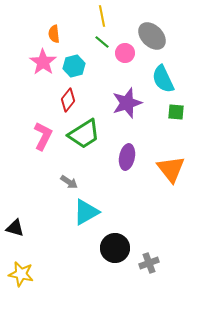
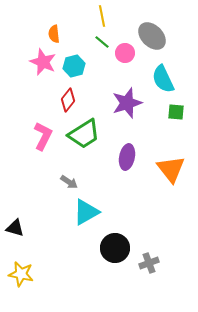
pink star: rotated 12 degrees counterclockwise
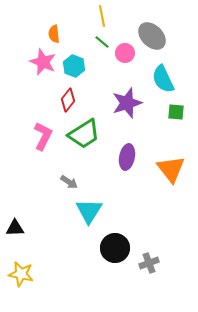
cyan hexagon: rotated 25 degrees counterclockwise
cyan triangle: moved 3 px right, 1 px up; rotated 28 degrees counterclockwise
black triangle: rotated 18 degrees counterclockwise
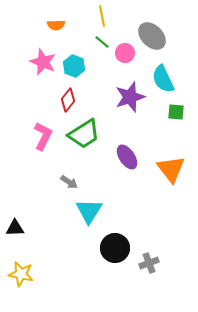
orange semicircle: moved 2 px right, 9 px up; rotated 84 degrees counterclockwise
purple star: moved 3 px right, 6 px up
purple ellipse: rotated 45 degrees counterclockwise
